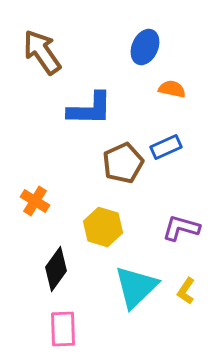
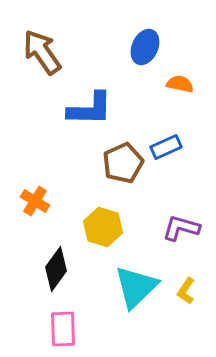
orange semicircle: moved 8 px right, 5 px up
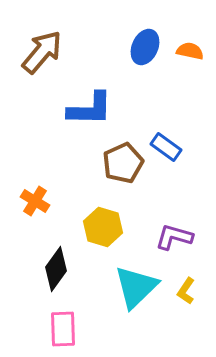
brown arrow: rotated 75 degrees clockwise
orange semicircle: moved 10 px right, 33 px up
blue rectangle: rotated 60 degrees clockwise
purple L-shape: moved 7 px left, 9 px down
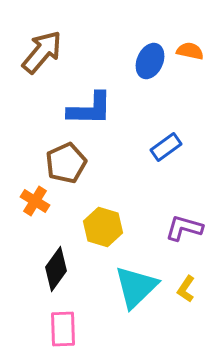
blue ellipse: moved 5 px right, 14 px down
blue rectangle: rotated 72 degrees counterclockwise
brown pentagon: moved 57 px left
purple L-shape: moved 10 px right, 9 px up
yellow L-shape: moved 2 px up
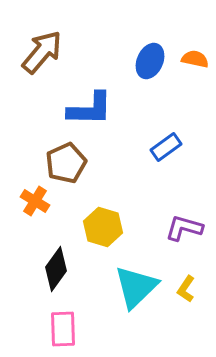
orange semicircle: moved 5 px right, 8 px down
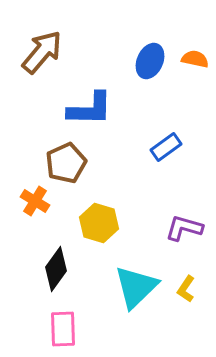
yellow hexagon: moved 4 px left, 4 px up
